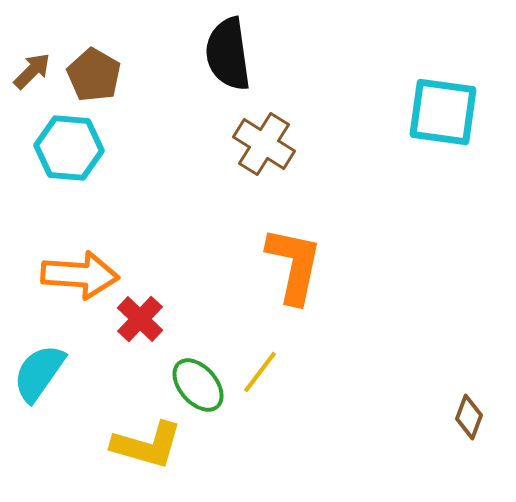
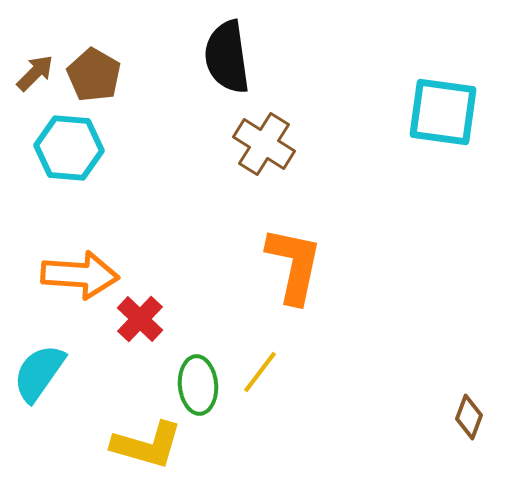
black semicircle: moved 1 px left, 3 px down
brown arrow: moved 3 px right, 2 px down
green ellipse: rotated 36 degrees clockwise
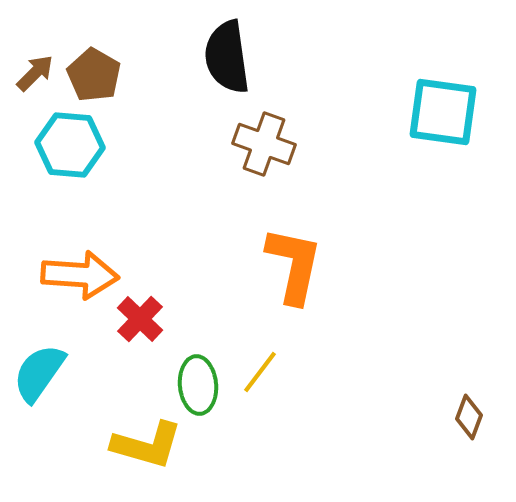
brown cross: rotated 12 degrees counterclockwise
cyan hexagon: moved 1 px right, 3 px up
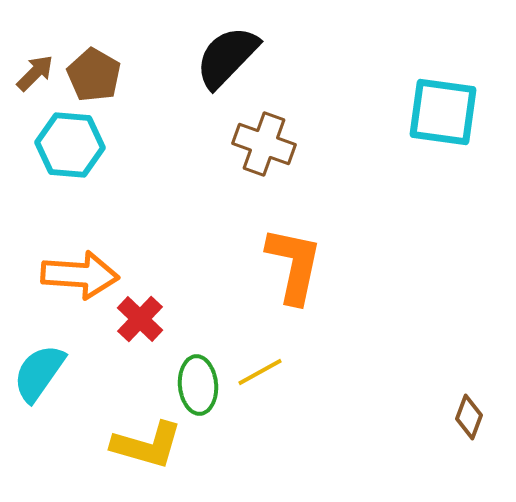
black semicircle: rotated 52 degrees clockwise
yellow line: rotated 24 degrees clockwise
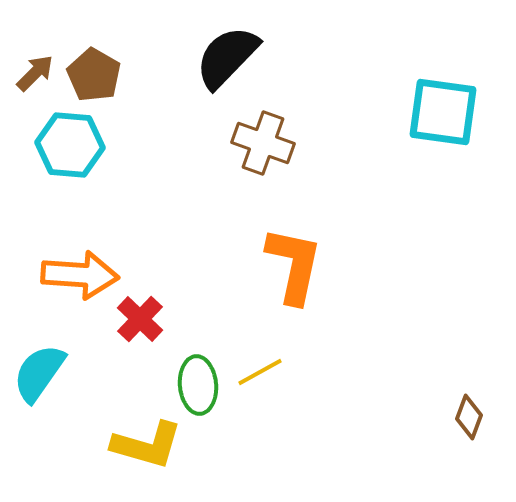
brown cross: moved 1 px left, 1 px up
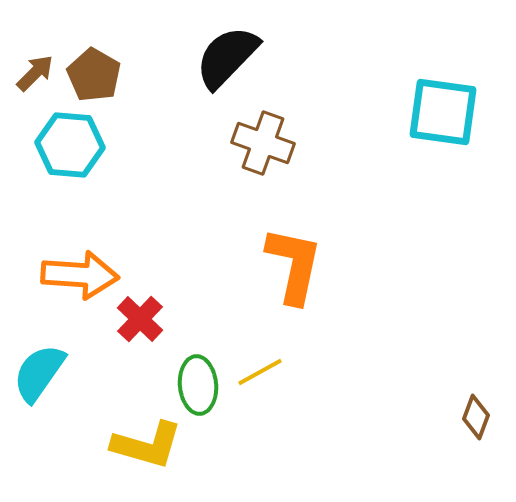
brown diamond: moved 7 px right
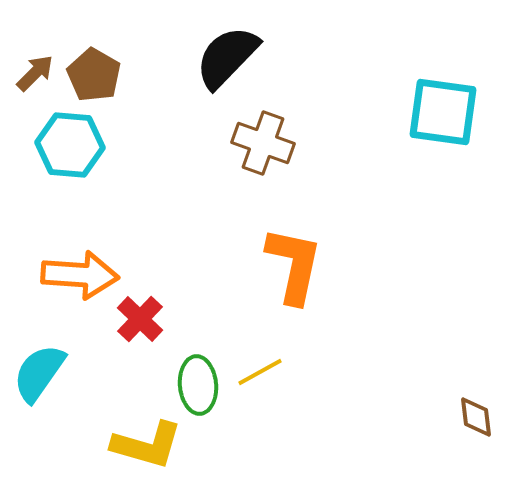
brown diamond: rotated 27 degrees counterclockwise
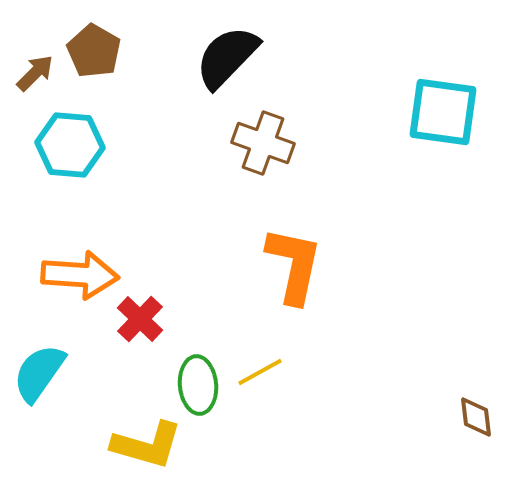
brown pentagon: moved 24 px up
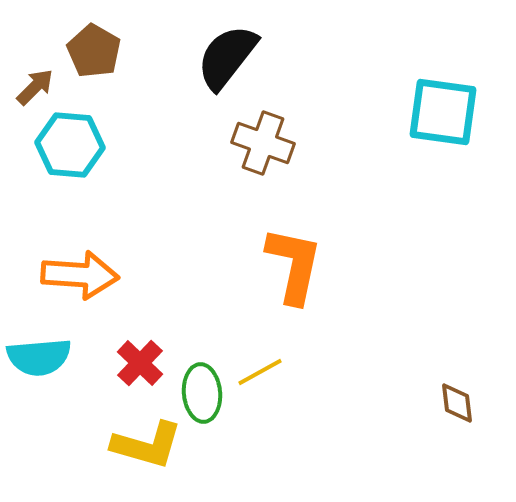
black semicircle: rotated 6 degrees counterclockwise
brown arrow: moved 14 px down
red cross: moved 44 px down
cyan semicircle: moved 16 px up; rotated 130 degrees counterclockwise
green ellipse: moved 4 px right, 8 px down
brown diamond: moved 19 px left, 14 px up
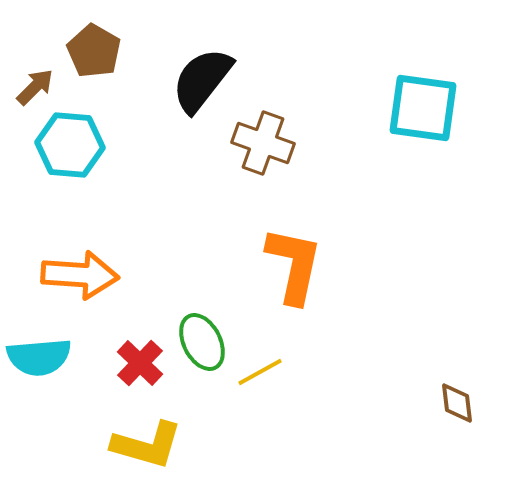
black semicircle: moved 25 px left, 23 px down
cyan square: moved 20 px left, 4 px up
green ellipse: moved 51 px up; rotated 22 degrees counterclockwise
